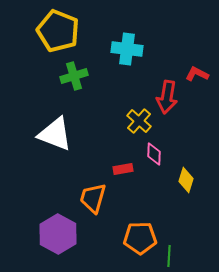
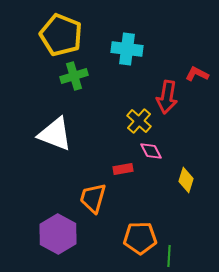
yellow pentagon: moved 3 px right, 4 px down
pink diamond: moved 3 px left, 3 px up; rotated 30 degrees counterclockwise
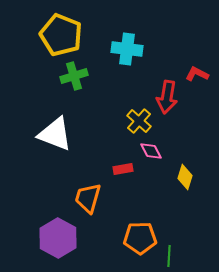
yellow diamond: moved 1 px left, 3 px up
orange trapezoid: moved 5 px left
purple hexagon: moved 4 px down
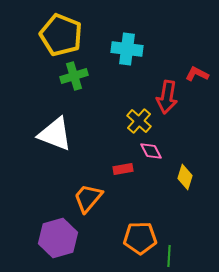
orange trapezoid: rotated 24 degrees clockwise
purple hexagon: rotated 15 degrees clockwise
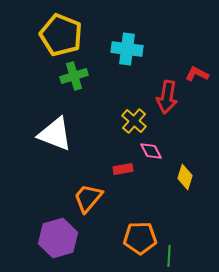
yellow cross: moved 5 px left
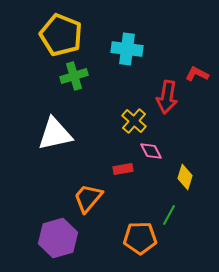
white triangle: rotated 33 degrees counterclockwise
green line: moved 41 px up; rotated 25 degrees clockwise
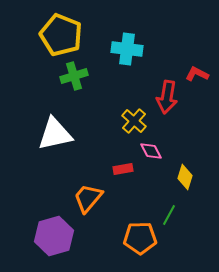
purple hexagon: moved 4 px left, 2 px up
